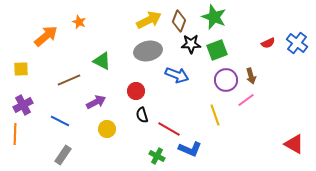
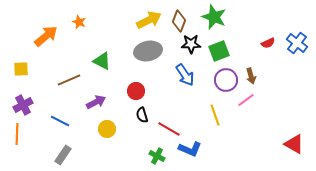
green square: moved 2 px right, 1 px down
blue arrow: moved 8 px right; rotated 35 degrees clockwise
orange line: moved 2 px right
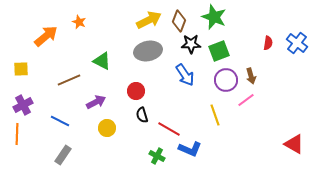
red semicircle: rotated 56 degrees counterclockwise
yellow circle: moved 1 px up
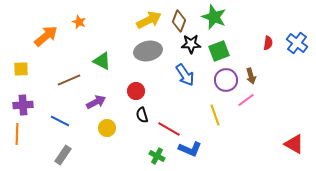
purple cross: rotated 24 degrees clockwise
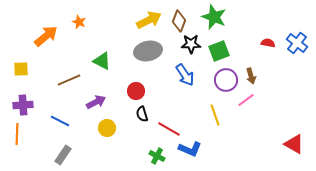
red semicircle: rotated 88 degrees counterclockwise
black semicircle: moved 1 px up
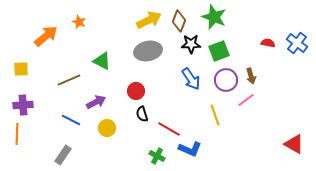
blue arrow: moved 6 px right, 4 px down
blue line: moved 11 px right, 1 px up
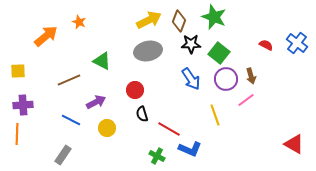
red semicircle: moved 2 px left, 2 px down; rotated 16 degrees clockwise
green square: moved 2 px down; rotated 30 degrees counterclockwise
yellow square: moved 3 px left, 2 px down
purple circle: moved 1 px up
red circle: moved 1 px left, 1 px up
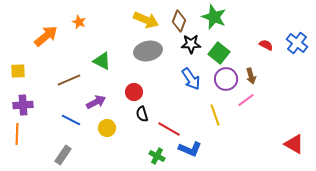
yellow arrow: moved 3 px left; rotated 50 degrees clockwise
red circle: moved 1 px left, 2 px down
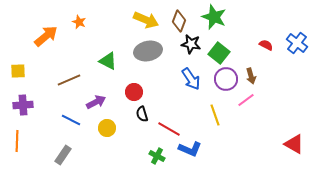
black star: rotated 12 degrees clockwise
green triangle: moved 6 px right
orange line: moved 7 px down
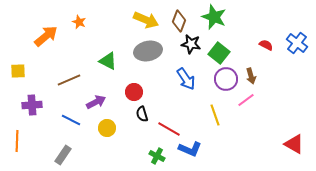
blue arrow: moved 5 px left
purple cross: moved 9 px right
